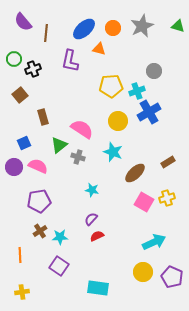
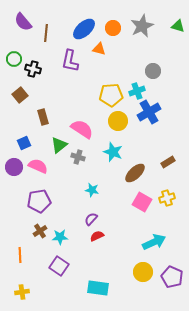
black cross at (33, 69): rotated 35 degrees clockwise
gray circle at (154, 71): moved 1 px left
yellow pentagon at (111, 86): moved 9 px down
pink square at (144, 202): moved 2 px left
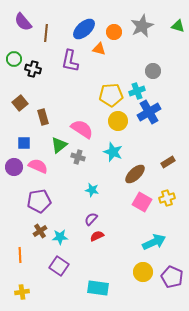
orange circle at (113, 28): moved 1 px right, 4 px down
brown square at (20, 95): moved 8 px down
blue square at (24, 143): rotated 24 degrees clockwise
brown ellipse at (135, 173): moved 1 px down
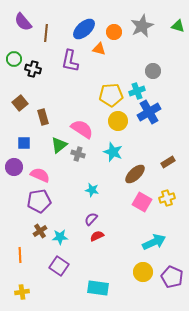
gray cross at (78, 157): moved 3 px up
pink semicircle at (38, 166): moved 2 px right, 9 px down
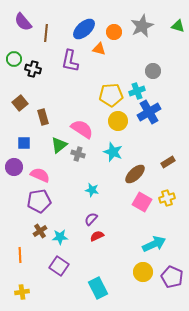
cyan arrow at (154, 242): moved 2 px down
cyan rectangle at (98, 288): rotated 55 degrees clockwise
